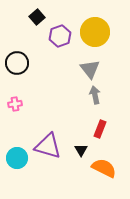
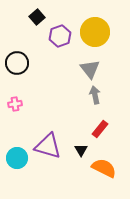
red rectangle: rotated 18 degrees clockwise
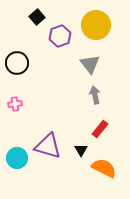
yellow circle: moved 1 px right, 7 px up
gray triangle: moved 5 px up
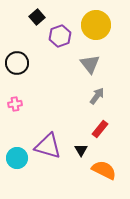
gray arrow: moved 2 px right, 1 px down; rotated 48 degrees clockwise
orange semicircle: moved 2 px down
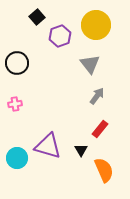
orange semicircle: rotated 40 degrees clockwise
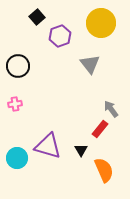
yellow circle: moved 5 px right, 2 px up
black circle: moved 1 px right, 3 px down
gray arrow: moved 14 px right, 13 px down; rotated 72 degrees counterclockwise
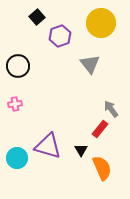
orange semicircle: moved 2 px left, 2 px up
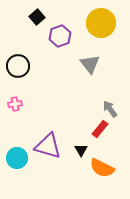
gray arrow: moved 1 px left
orange semicircle: rotated 140 degrees clockwise
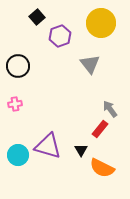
cyan circle: moved 1 px right, 3 px up
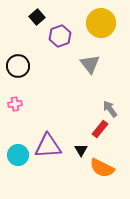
purple triangle: rotated 20 degrees counterclockwise
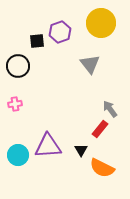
black square: moved 24 px down; rotated 35 degrees clockwise
purple hexagon: moved 4 px up
